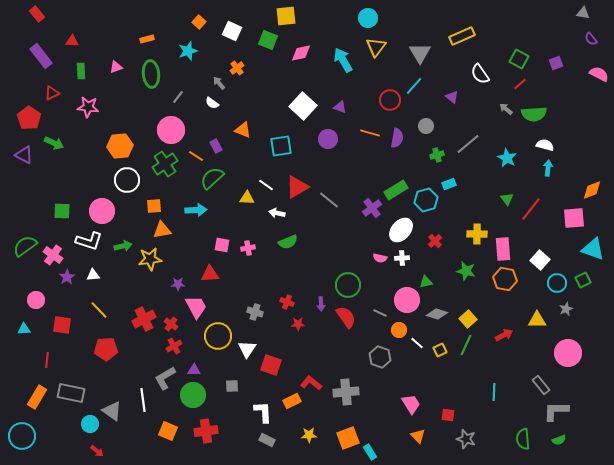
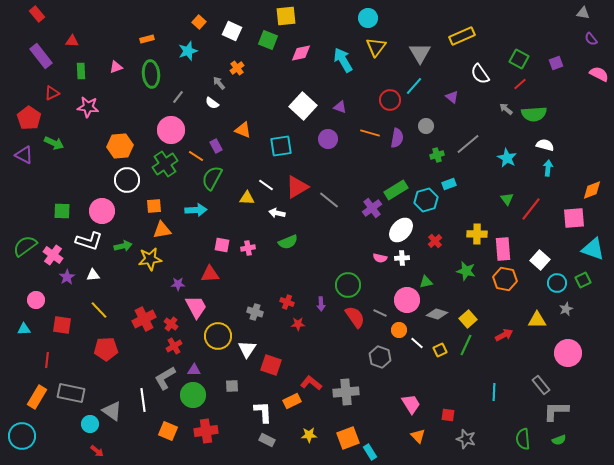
green semicircle at (212, 178): rotated 20 degrees counterclockwise
red semicircle at (346, 317): moved 9 px right
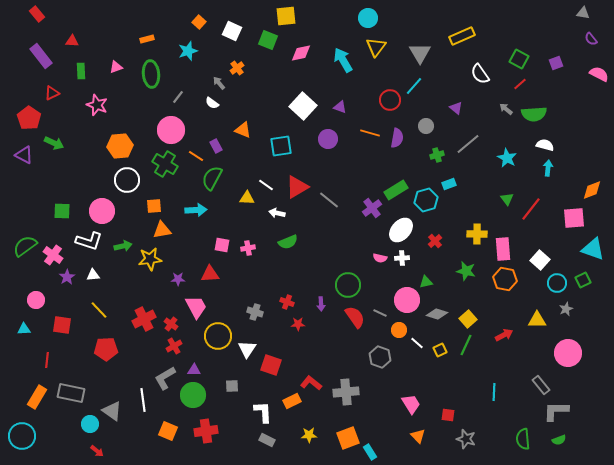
purple triangle at (452, 97): moved 4 px right, 11 px down
pink star at (88, 107): moved 9 px right, 2 px up; rotated 15 degrees clockwise
green cross at (165, 164): rotated 25 degrees counterclockwise
purple star at (178, 284): moved 5 px up
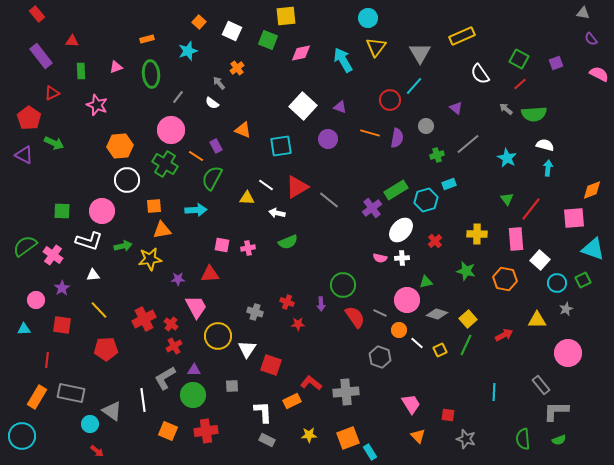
pink rectangle at (503, 249): moved 13 px right, 10 px up
purple star at (67, 277): moved 5 px left, 11 px down
green circle at (348, 285): moved 5 px left
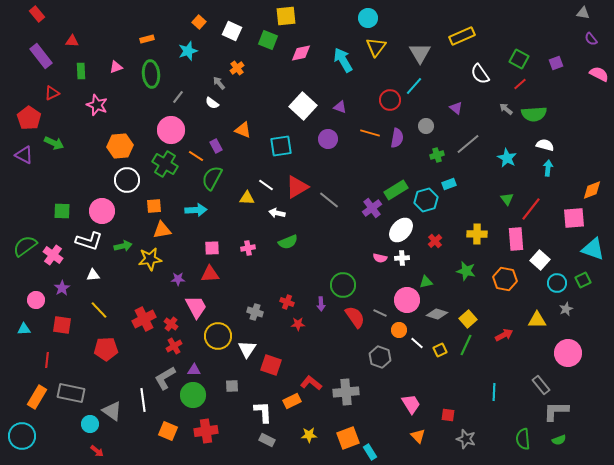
pink square at (222, 245): moved 10 px left, 3 px down; rotated 14 degrees counterclockwise
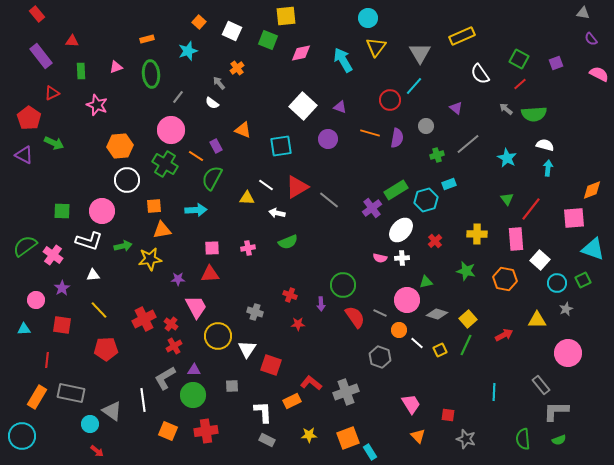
red cross at (287, 302): moved 3 px right, 7 px up
gray cross at (346, 392): rotated 15 degrees counterclockwise
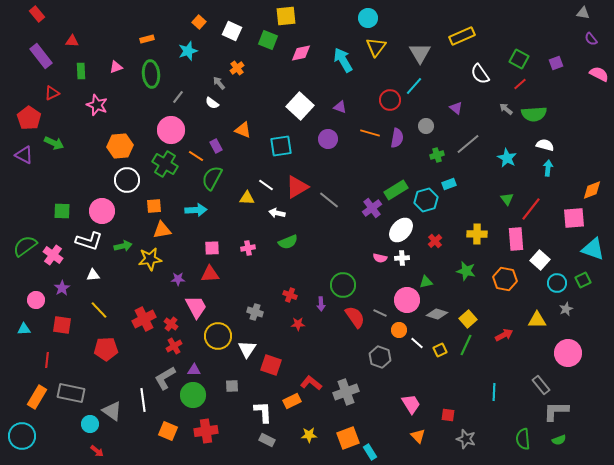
white square at (303, 106): moved 3 px left
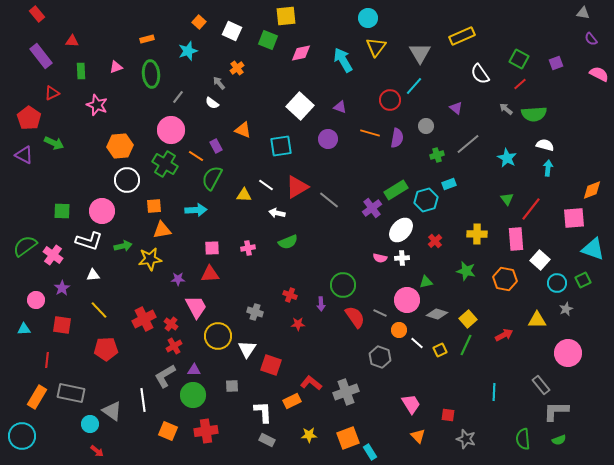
yellow triangle at (247, 198): moved 3 px left, 3 px up
gray L-shape at (165, 378): moved 2 px up
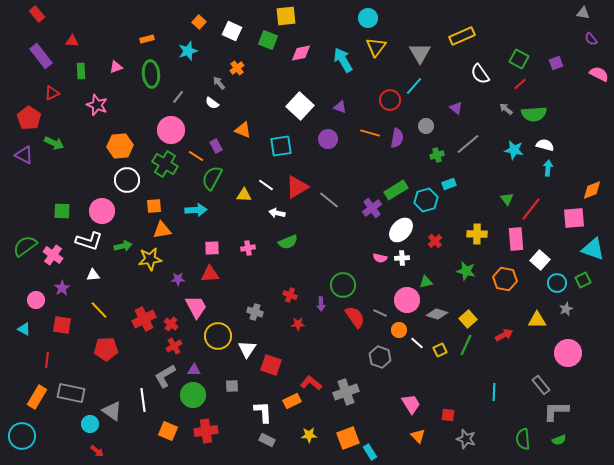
cyan star at (507, 158): moved 7 px right, 8 px up; rotated 18 degrees counterclockwise
cyan triangle at (24, 329): rotated 32 degrees clockwise
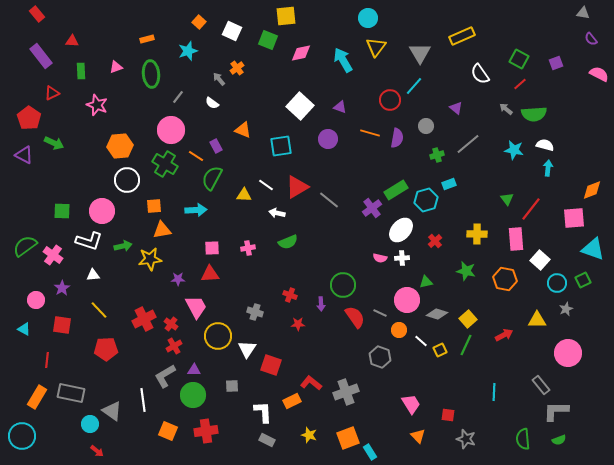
gray arrow at (219, 83): moved 4 px up
white line at (417, 343): moved 4 px right, 2 px up
yellow star at (309, 435): rotated 21 degrees clockwise
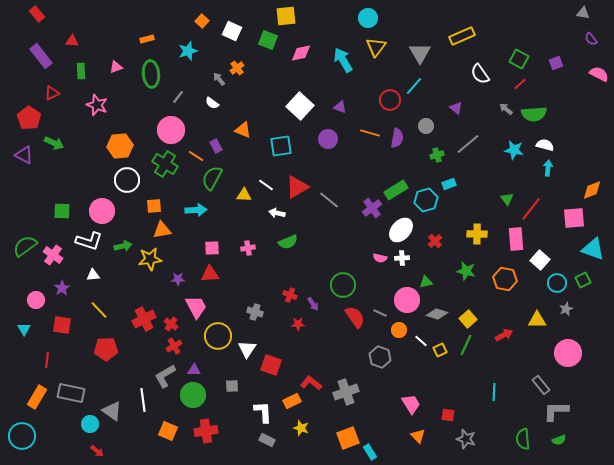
orange square at (199, 22): moved 3 px right, 1 px up
purple arrow at (321, 304): moved 8 px left; rotated 32 degrees counterclockwise
cyan triangle at (24, 329): rotated 32 degrees clockwise
yellow star at (309, 435): moved 8 px left, 7 px up
